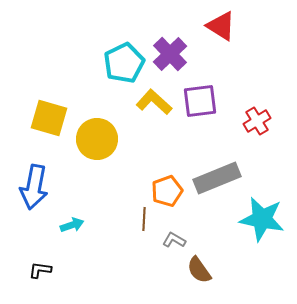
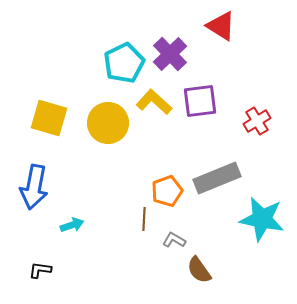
yellow circle: moved 11 px right, 16 px up
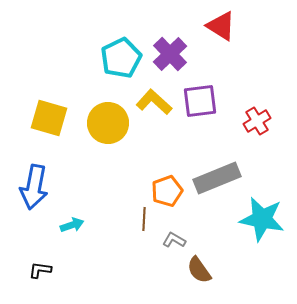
cyan pentagon: moved 3 px left, 5 px up
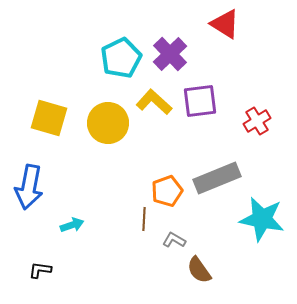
red triangle: moved 4 px right, 2 px up
blue arrow: moved 5 px left
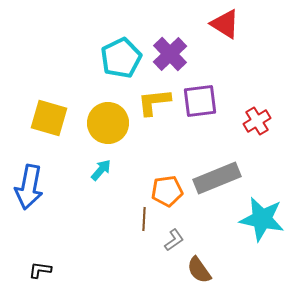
yellow L-shape: rotated 48 degrees counterclockwise
orange pentagon: rotated 12 degrees clockwise
cyan arrow: moved 29 px right, 55 px up; rotated 30 degrees counterclockwise
gray L-shape: rotated 115 degrees clockwise
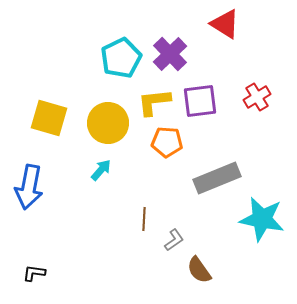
red cross: moved 24 px up
orange pentagon: moved 49 px up; rotated 12 degrees clockwise
black L-shape: moved 6 px left, 3 px down
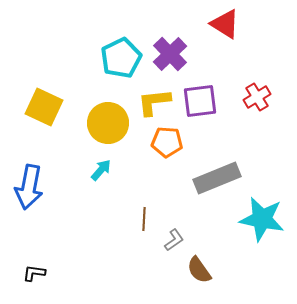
yellow square: moved 5 px left, 11 px up; rotated 9 degrees clockwise
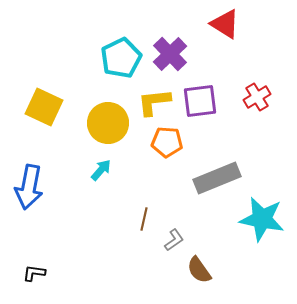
brown line: rotated 10 degrees clockwise
